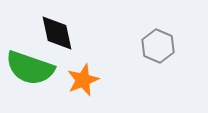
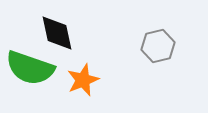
gray hexagon: rotated 24 degrees clockwise
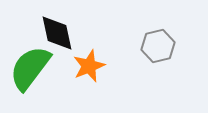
green semicircle: rotated 108 degrees clockwise
orange star: moved 6 px right, 14 px up
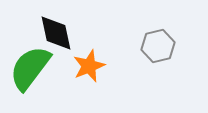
black diamond: moved 1 px left
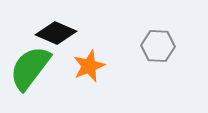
black diamond: rotated 54 degrees counterclockwise
gray hexagon: rotated 16 degrees clockwise
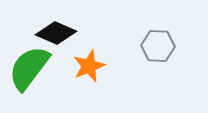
green semicircle: moved 1 px left
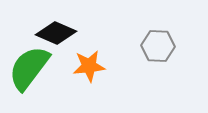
orange star: rotated 16 degrees clockwise
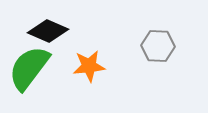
black diamond: moved 8 px left, 2 px up
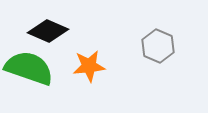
gray hexagon: rotated 20 degrees clockwise
green semicircle: rotated 72 degrees clockwise
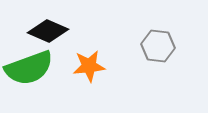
gray hexagon: rotated 16 degrees counterclockwise
green semicircle: rotated 141 degrees clockwise
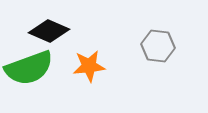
black diamond: moved 1 px right
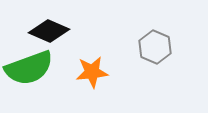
gray hexagon: moved 3 px left, 1 px down; rotated 16 degrees clockwise
orange star: moved 3 px right, 6 px down
